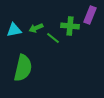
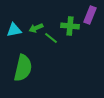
green line: moved 2 px left
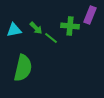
green arrow: rotated 112 degrees counterclockwise
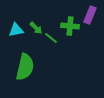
cyan triangle: moved 2 px right
green semicircle: moved 2 px right, 1 px up
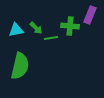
green line: rotated 48 degrees counterclockwise
green semicircle: moved 5 px left, 1 px up
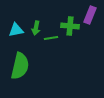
green arrow: rotated 56 degrees clockwise
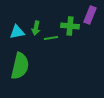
cyan triangle: moved 1 px right, 2 px down
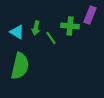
cyan triangle: rotated 42 degrees clockwise
green line: rotated 64 degrees clockwise
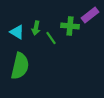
purple rectangle: rotated 30 degrees clockwise
